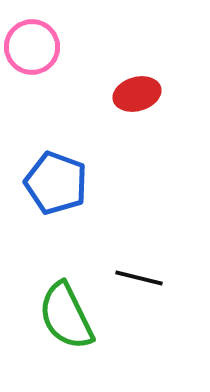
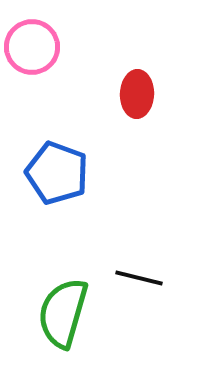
red ellipse: rotated 72 degrees counterclockwise
blue pentagon: moved 1 px right, 10 px up
green semicircle: moved 3 px left, 3 px up; rotated 42 degrees clockwise
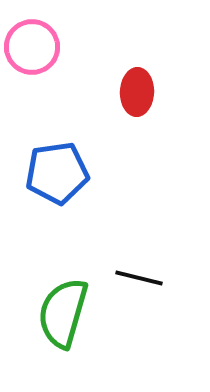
red ellipse: moved 2 px up
blue pentagon: rotated 28 degrees counterclockwise
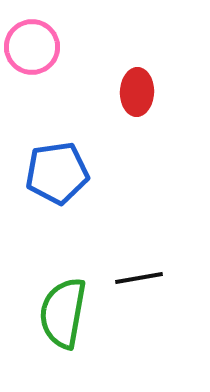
black line: rotated 24 degrees counterclockwise
green semicircle: rotated 6 degrees counterclockwise
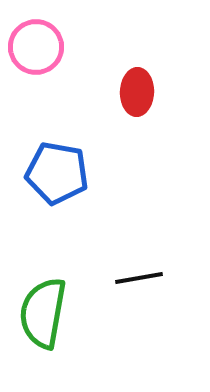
pink circle: moved 4 px right
blue pentagon: rotated 18 degrees clockwise
green semicircle: moved 20 px left
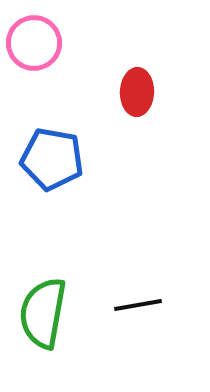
pink circle: moved 2 px left, 4 px up
blue pentagon: moved 5 px left, 14 px up
black line: moved 1 px left, 27 px down
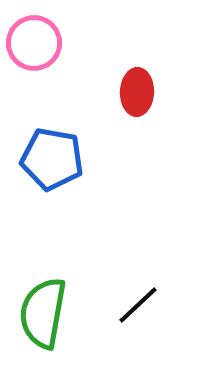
black line: rotated 33 degrees counterclockwise
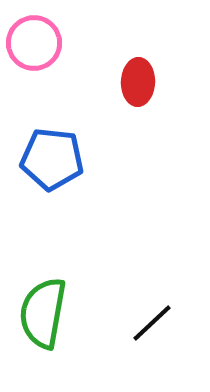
red ellipse: moved 1 px right, 10 px up
blue pentagon: rotated 4 degrees counterclockwise
black line: moved 14 px right, 18 px down
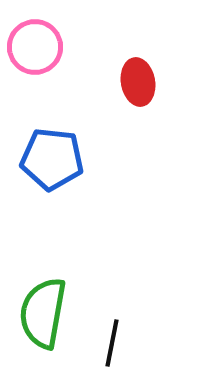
pink circle: moved 1 px right, 4 px down
red ellipse: rotated 12 degrees counterclockwise
black line: moved 40 px left, 20 px down; rotated 36 degrees counterclockwise
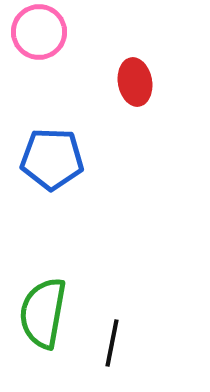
pink circle: moved 4 px right, 15 px up
red ellipse: moved 3 px left
blue pentagon: rotated 4 degrees counterclockwise
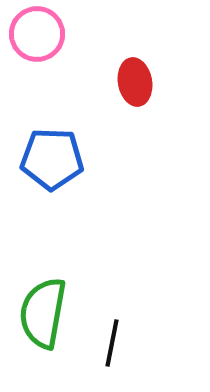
pink circle: moved 2 px left, 2 px down
